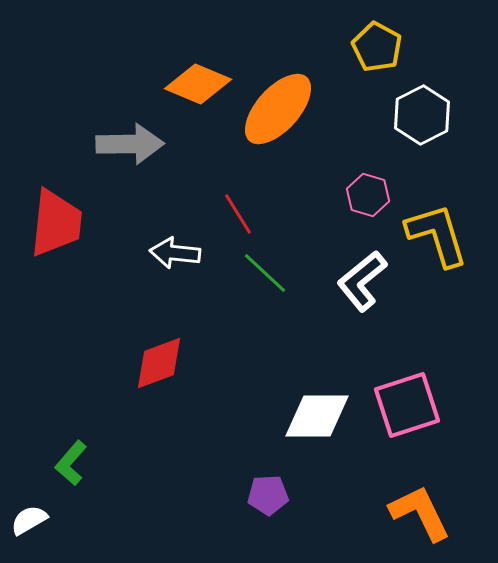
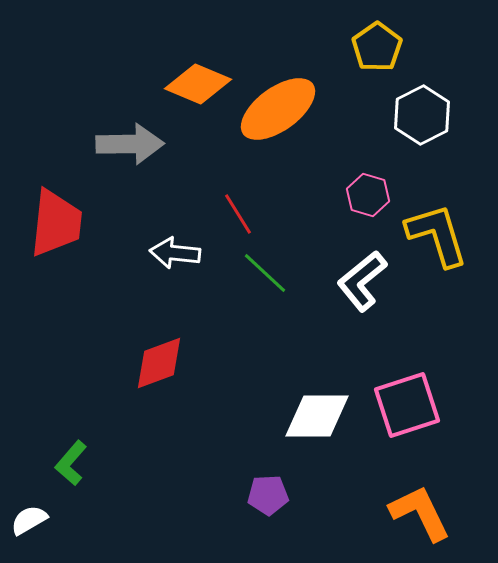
yellow pentagon: rotated 9 degrees clockwise
orange ellipse: rotated 12 degrees clockwise
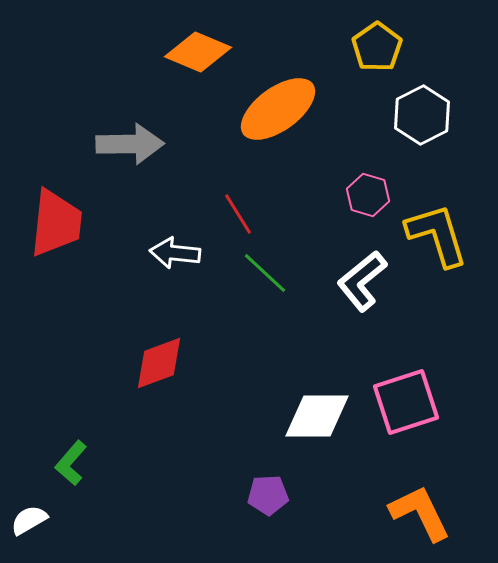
orange diamond: moved 32 px up
pink square: moved 1 px left, 3 px up
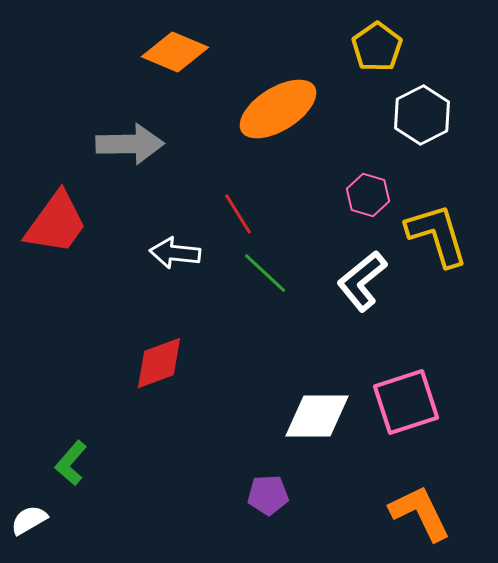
orange diamond: moved 23 px left
orange ellipse: rotated 4 degrees clockwise
red trapezoid: rotated 30 degrees clockwise
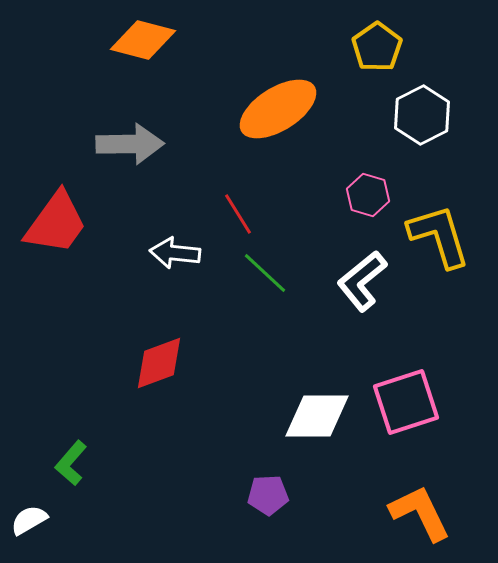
orange diamond: moved 32 px left, 12 px up; rotated 8 degrees counterclockwise
yellow L-shape: moved 2 px right, 1 px down
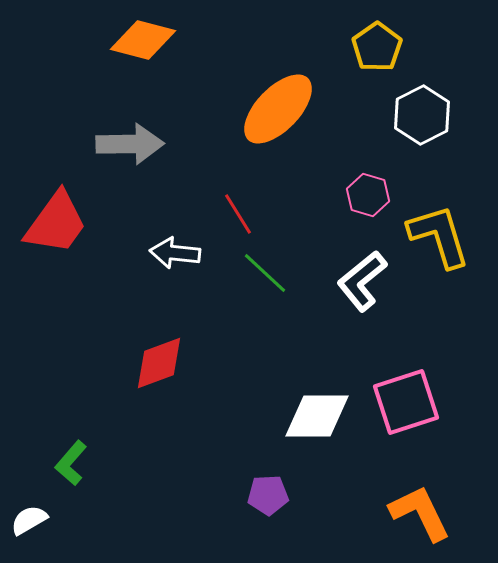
orange ellipse: rotated 14 degrees counterclockwise
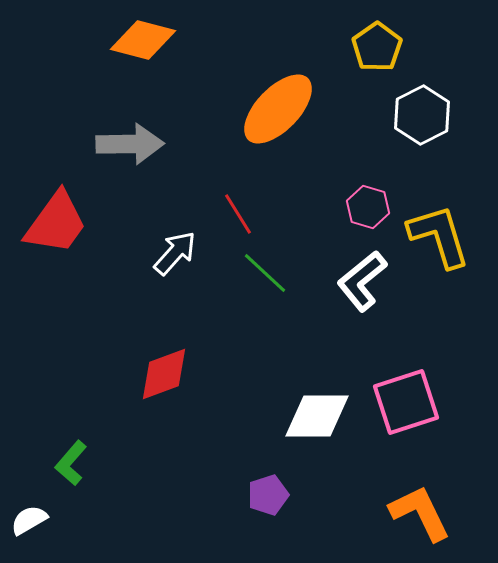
pink hexagon: moved 12 px down
white arrow: rotated 126 degrees clockwise
red diamond: moved 5 px right, 11 px down
purple pentagon: rotated 15 degrees counterclockwise
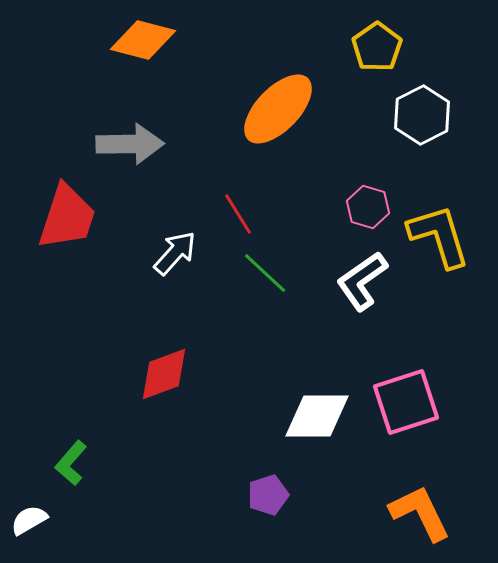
red trapezoid: moved 11 px right, 6 px up; rotated 18 degrees counterclockwise
white L-shape: rotated 4 degrees clockwise
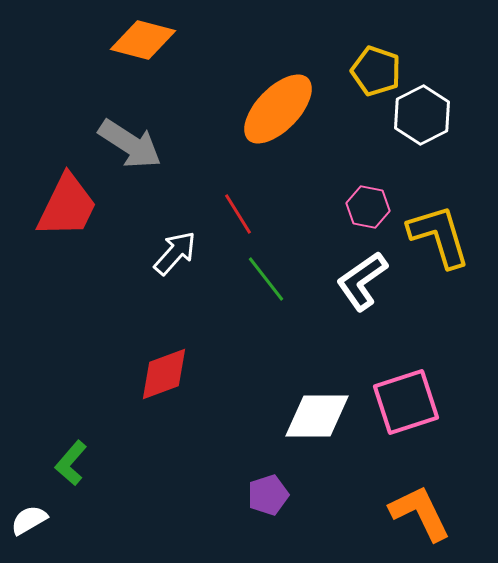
yellow pentagon: moved 1 px left, 24 px down; rotated 18 degrees counterclockwise
gray arrow: rotated 34 degrees clockwise
pink hexagon: rotated 6 degrees counterclockwise
red trapezoid: moved 11 px up; rotated 8 degrees clockwise
green line: moved 1 px right, 6 px down; rotated 9 degrees clockwise
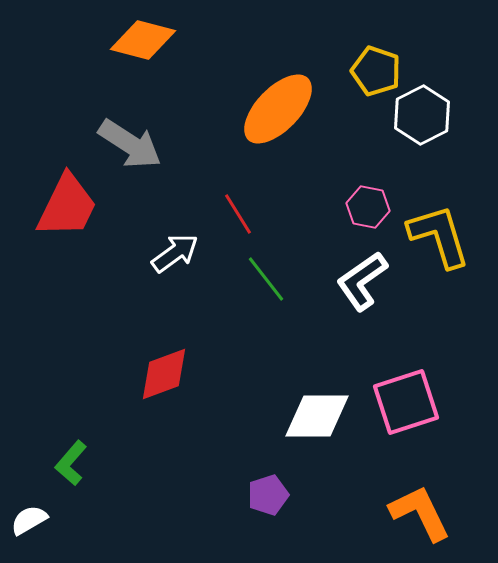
white arrow: rotated 12 degrees clockwise
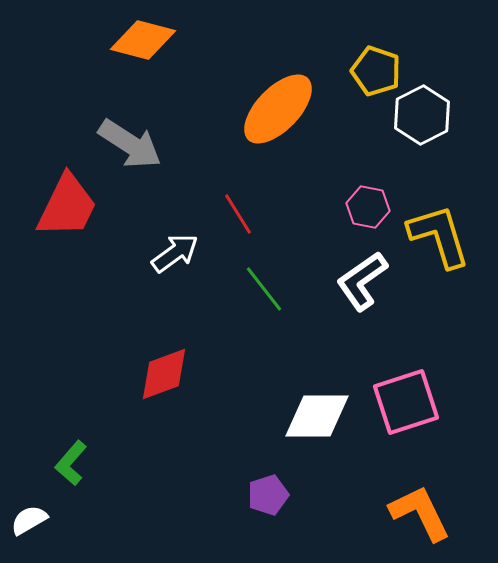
green line: moved 2 px left, 10 px down
